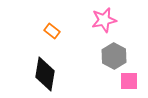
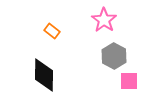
pink star: rotated 25 degrees counterclockwise
black diamond: moved 1 px left, 1 px down; rotated 8 degrees counterclockwise
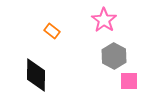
black diamond: moved 8 px left
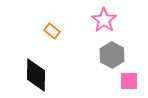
gray hexagon: moved 2 px left, 1 px up
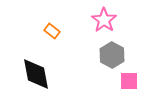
black diamond: moved 1 px up; rotated 12 degrees counterclockwise
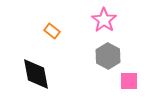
gray hexagon: moved 4 px left, 1 px down
